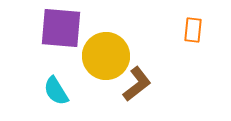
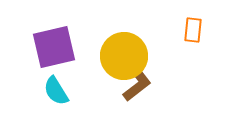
purple square: moved 7 px left, 19 px down; rotated 18 degrees counterclockwise
yellow circle: moved 18 px right
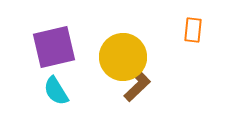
yellow circle: moved 1 px left, 1 px down
brown L-shape: rotated 6 degrees counterclockwise
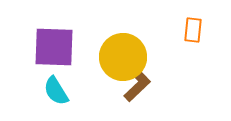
purple square: rotated 15 degrees clockwise
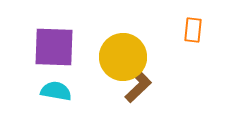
brown L-shape: moved 1 px right, 1 px down
cyan semicircle: rotated 132 degrees clockwise
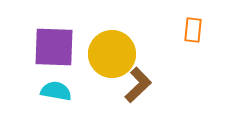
yellow circle: moved 11 px left, 3 px up
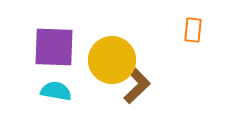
yellow circle: moved 6 px down
brown L-shape: moved 1 px left, 1 px down
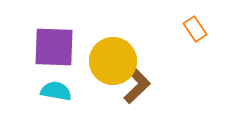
orange rectangle: moved 2 px right, 1 px up; rotated 40 degrees counterclockwise
yellow circle: moved 1 px right, 1 px down
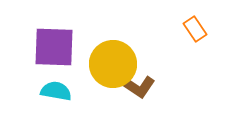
yellow circle: moved 3 px down
brown L-shape: rotated 78 degrees clockwise
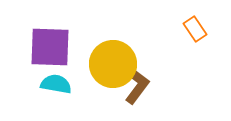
purple square: moved 4 px left
brown L-shape: rotated 87 degrees counterclockwise
cyan semicircle: moved 7 px up
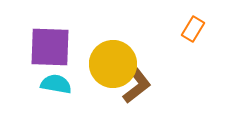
orange rectangle: moved 2 px left; rotated 65 degrees clockwise
brown L-shape: rotated 15 degrees clockwise
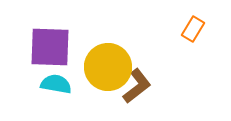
yellow circle: moved 5 px left, 3 px down
